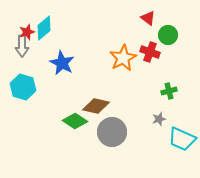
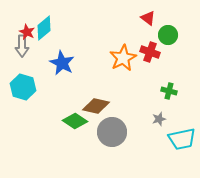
red star: rotated 28 degrees counterclockwise
green cross: rotated 28 degrees clockwise
cyan trapezoid: rotated 36 degrees counterclockwise
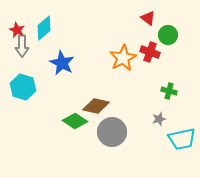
red star: moved 10 px left, 2 px up
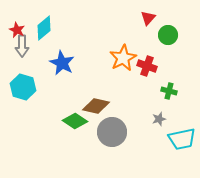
red triangle: rotated 35 degrees clockwise
red cross: moved 3 px left, 14 px down
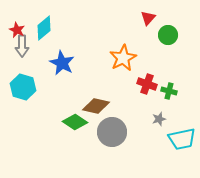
red cross: moved 18 px down
green diamond: moved 1 px down
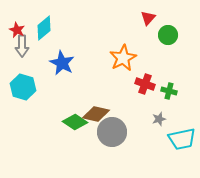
red cross: moved 2 px left
brown diamond: moved 8 px down
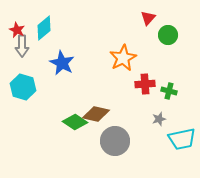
red cross: rotated 24 degrees counterclockwise
gray circle: moved 3 px right, 9 px down
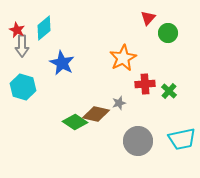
green circle: moved 2 px up
green cross: rotated 28 degrees clockwise
gray star: moved 40 px left, 16 px up
gray circle: moved 23 px right
